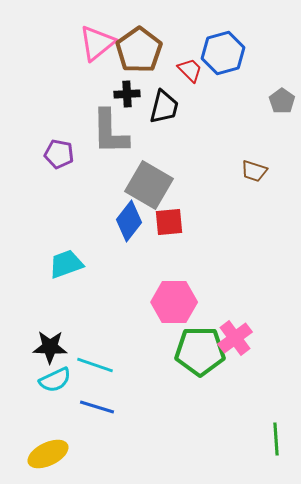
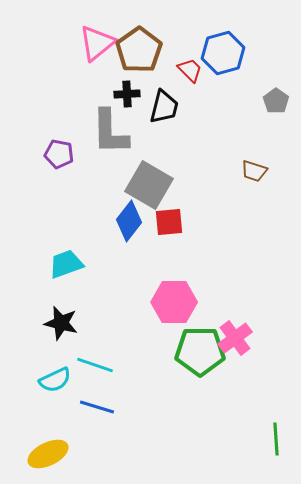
gray pentagon: moved 6 px left
black star: moved 11 px right, 24 px up; rotated 12 degrees clockwise
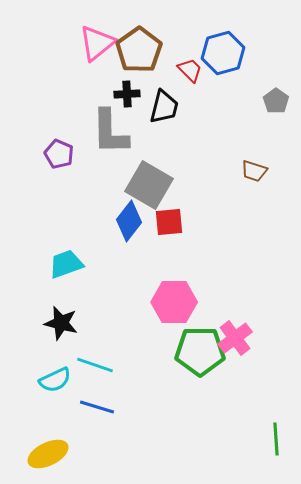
purple pentagon: rotated 12 degrees clockwise
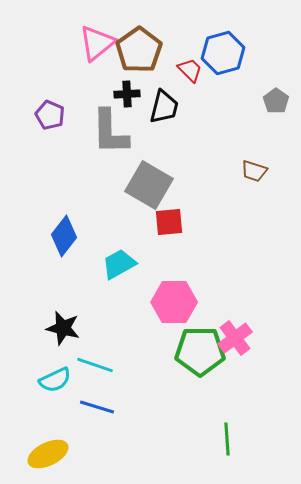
purple pentagon: moved 9 px left, 39 px up
blue diamond: moved 65 px left, 15 px down
cyan trapezoid: moved 53 px right; rotated 9 degrees counterclockwise
black star: moved 2 px right, 5 px down
green line: moved 49 px left
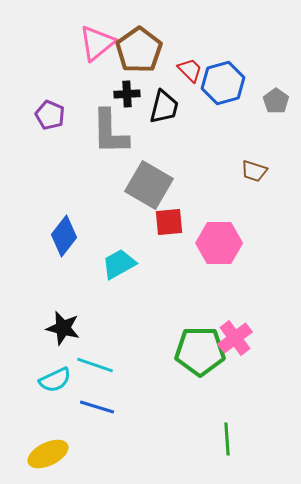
blue hexagon: moved 30 px down
pink hexagon: moved 45 px right, 59 px up
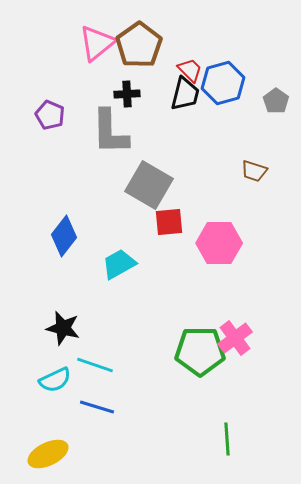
brown pentagon: moved 5 px up
black trapezoid: moved 21 px right, 13 px up
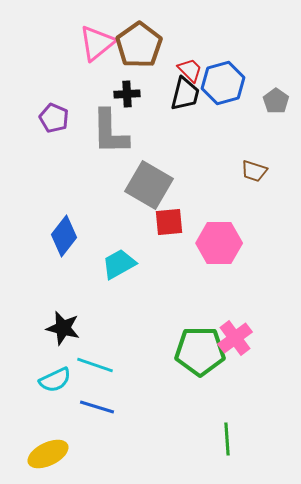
purple pentagon: moved 4 px right, 3 px down
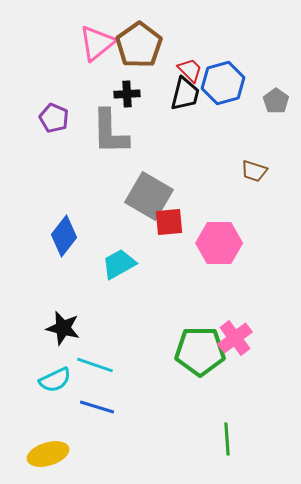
gray square: moved 11 px down
yellow ellipse: rotated 9 degrees clockwise
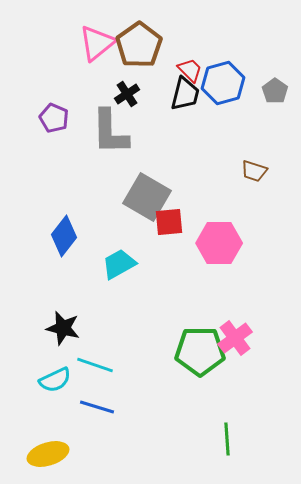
black cross: rotated 30 degrees counterclockwise
gray pentagon: moved 1 px left, 10 px up
gray square: moved 2 px left, 1 px down
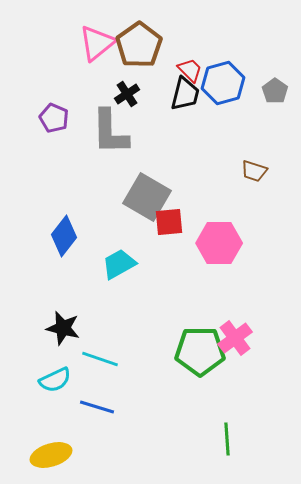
cyan line: moved 5 px right, 6 px up
yellow ellipse: moved 3 px right, 1 px down
